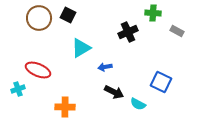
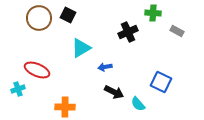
red ellipse: moved 1 px left
cyan semicircle: rotated 21 degrees clockwise
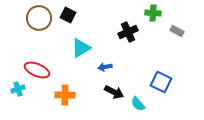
orange cross: moved 12 px up
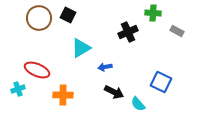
orange cross: moved 2 px left
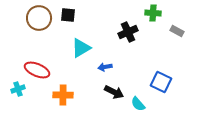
black square: rotated 21 degrees counterclockwise
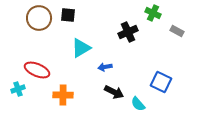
green cross: rotated 21 degrees clockwise
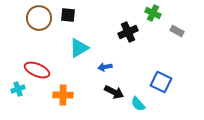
cyan triangle: moved 2 px left
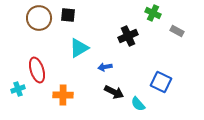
black cross: moved 4 px down
red ellipse: rotated 50 degrees clockwise
